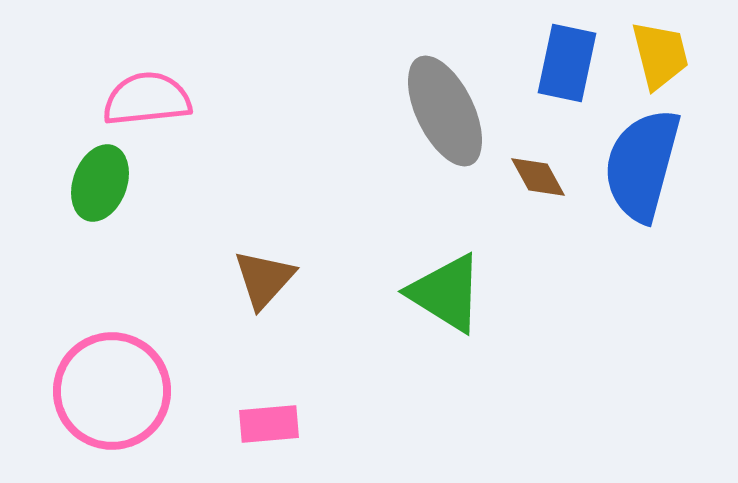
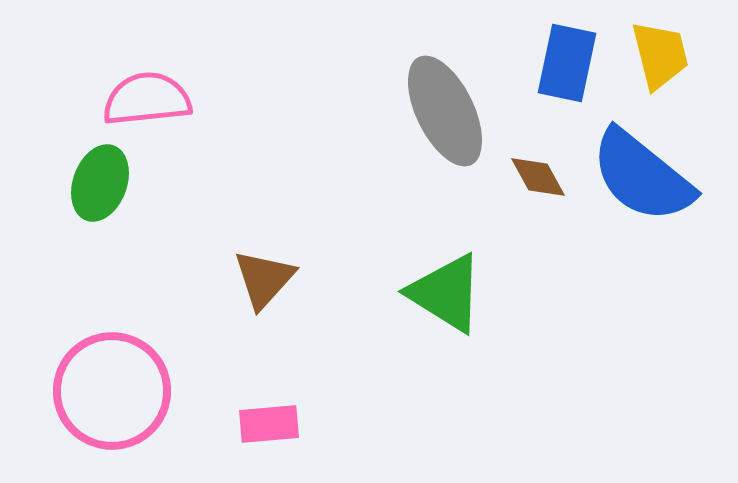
blue semicircle: moved 11 px down; rotated 66 degrees counterclockwise
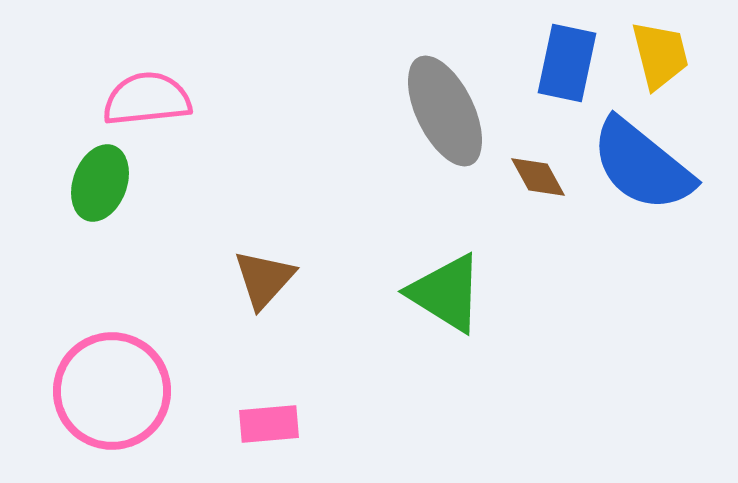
blue semicircle: moved 11 px up
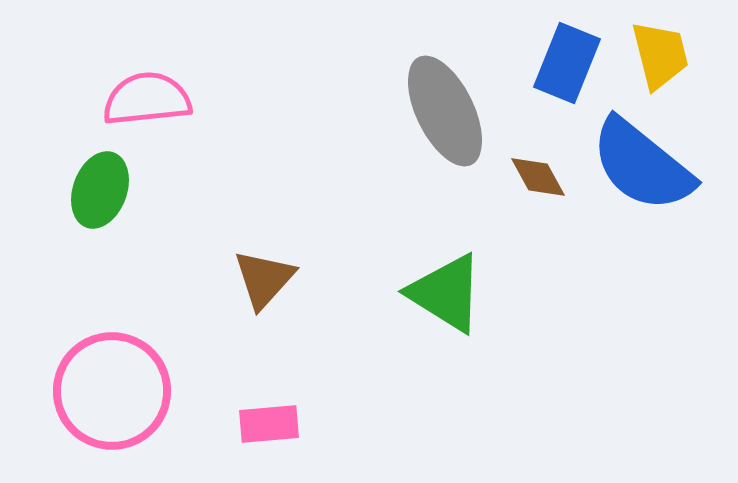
blue rectangle: rotated 10 degrees clockwise
green ellipse: moved 7 px down
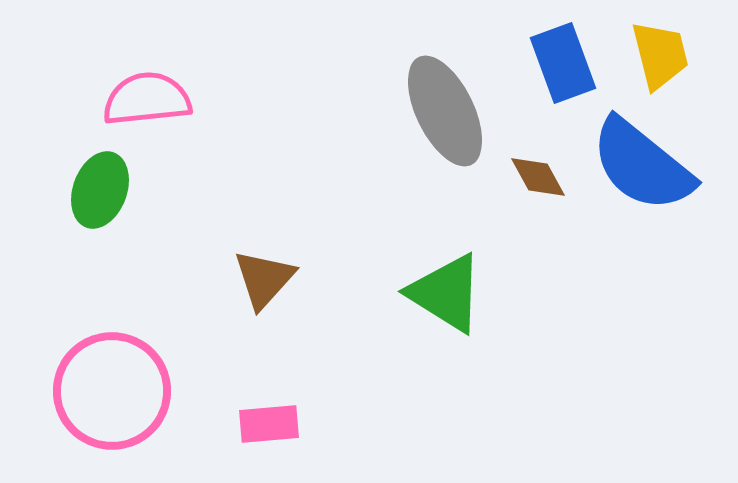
blue rectangle: moved 4 px left; rotated 42 degrees counterclockwise
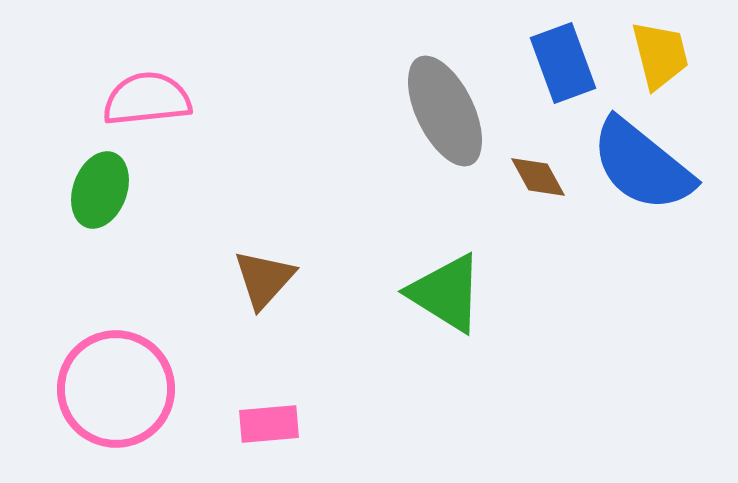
pink circle: moved 4 px right, 2 px up
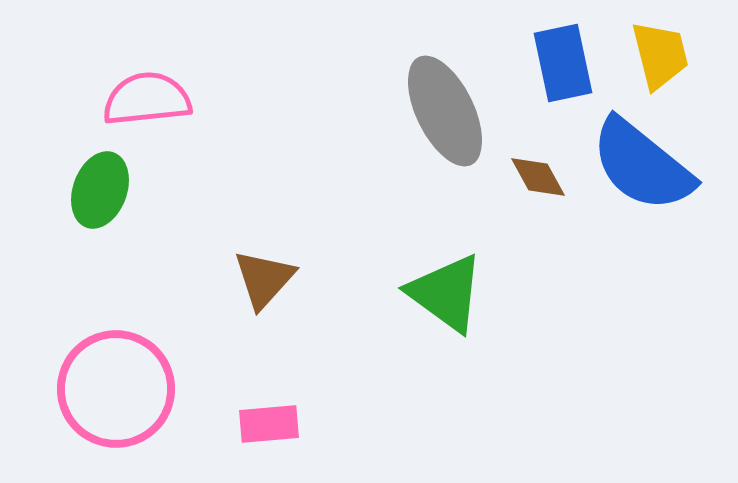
blue rectangle: rotated 8 degrees clockwise
green triangle: rotated 4 degrees clockwise
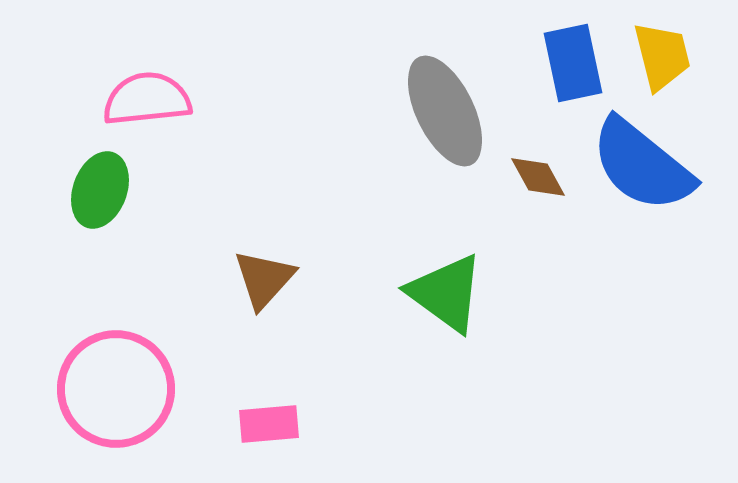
yellow trapezoid: moved 2 px right, 1 px down
blue rectangle: moved 10 px right
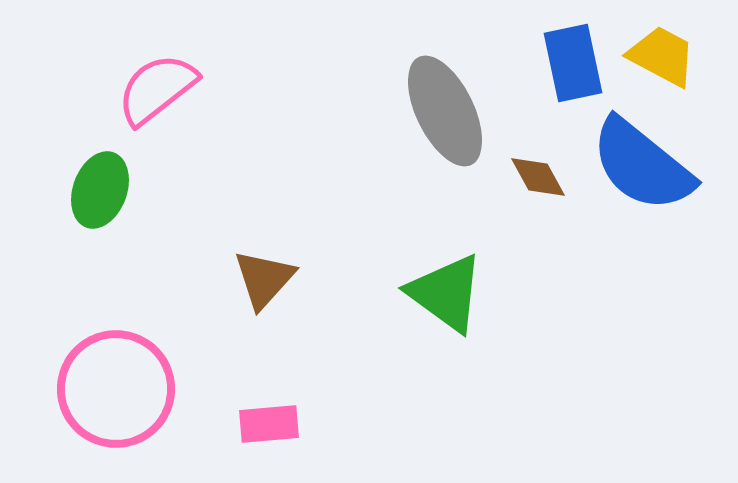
yellow trapezoid: rotated 48 degrees counterclockwise
pink semicircle: moved 10 px right, 10 px up; rotated 32 degrees counterclockwise
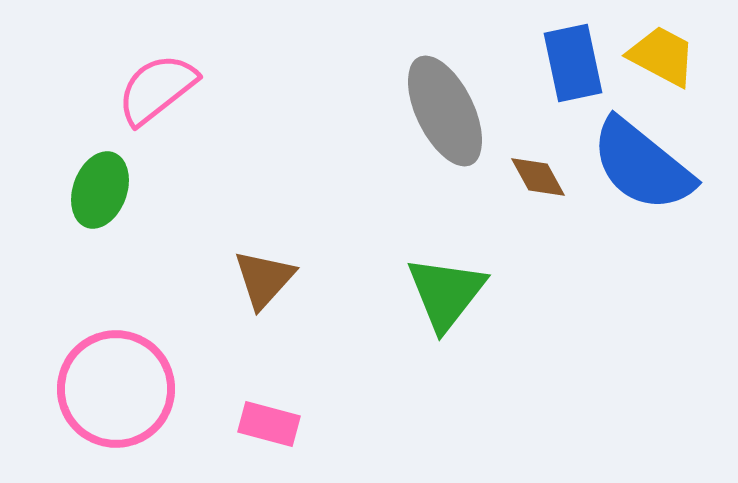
green triangle: rotated 32 degrees clockwise
pink rectangle: rotated 20 degrees clockwise
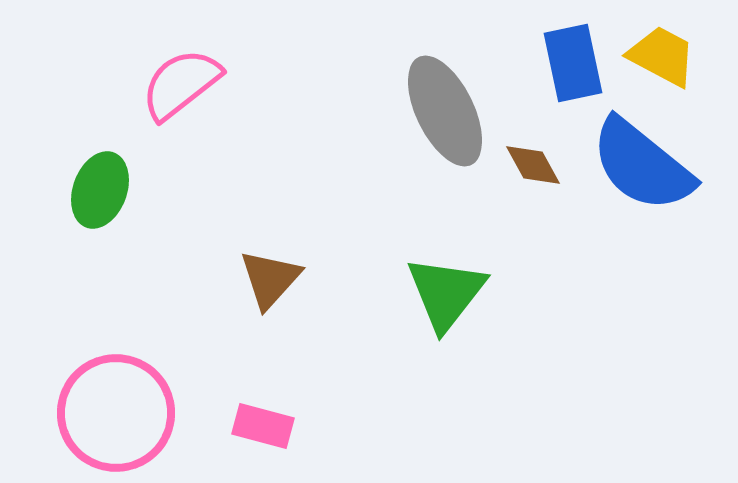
pink semicircle: moved 24 px right, 5 px up
brown diamond: moved 5 px left, 12 px up
brown triangle: moved 6 px right
pink circle: moved 24 px down
pink rectangle: moved 6 px left, 2 px down
